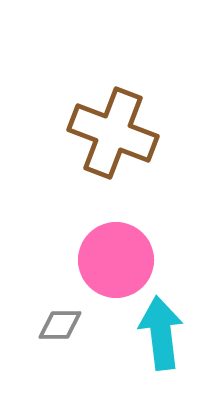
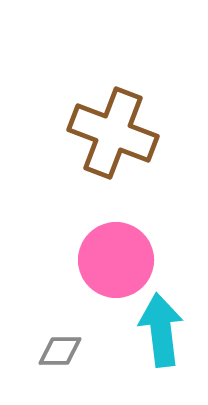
gray diamond: moved 26 px down
cyan arrow: moved 3 px up
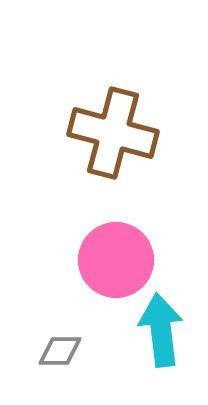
brown cross: rotated 6 degrees counterclockwise
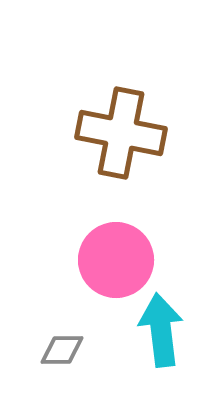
brown cross: moved 8 px right; rotated 4 degrees counterclockwise
gray diamond: moved 2 px right, 1 px up
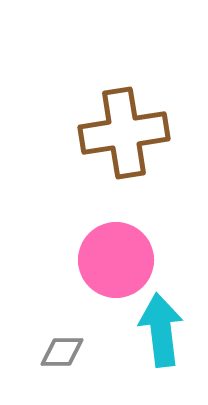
brown cross: moved 3 px right; rotated 20 degrees counterclockwise
gray diamond: moved 2 px down
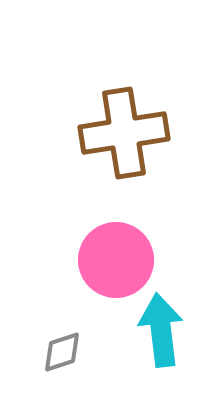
gray diamond: rotated 18 degrees counterclockwise
